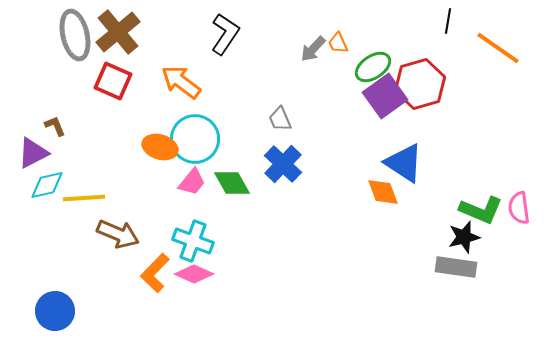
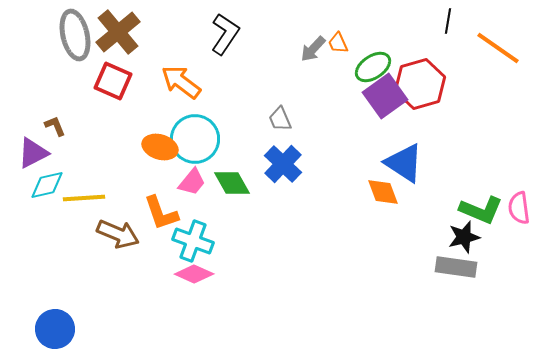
orange L-shape: moved 6 px right, 60 px up; rotated 63 degrees counterclockwise
blue circle: moved 18 px down
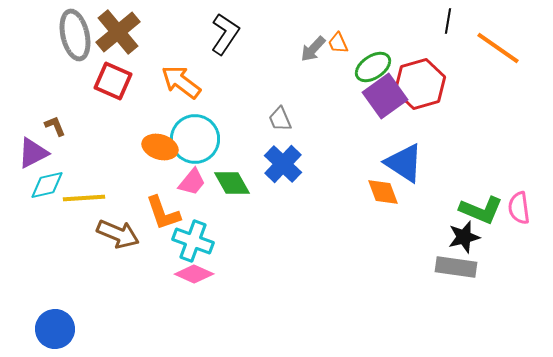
orange L-shape: moved 2 px right
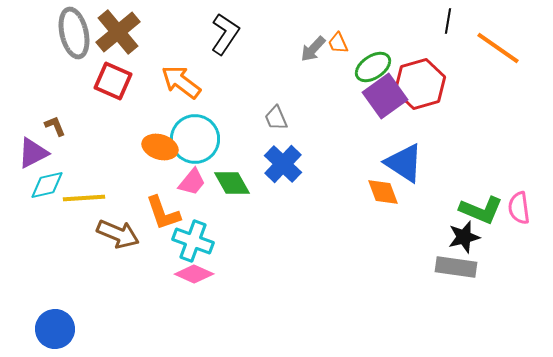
gray ellipse: moved 1 px left, 2 px up
gray trapezoid: moved 4 px left, 1 px up
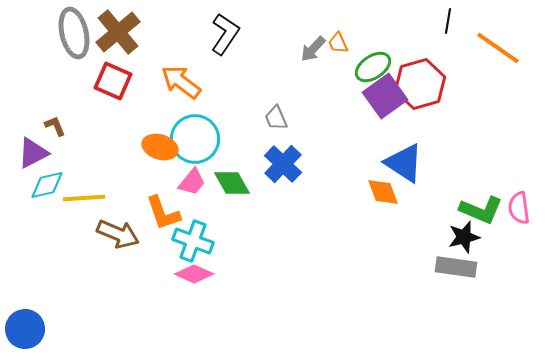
blue circle: moved 30 px left
